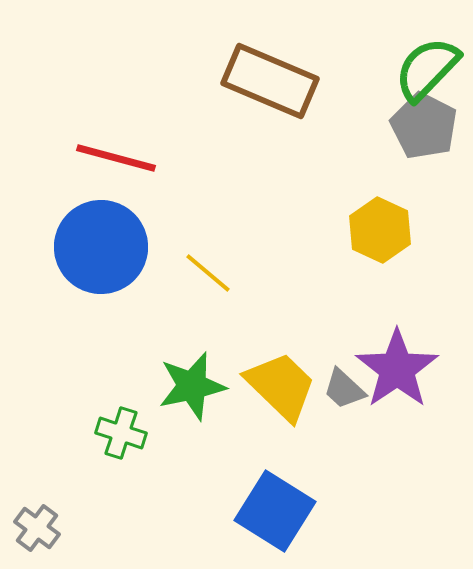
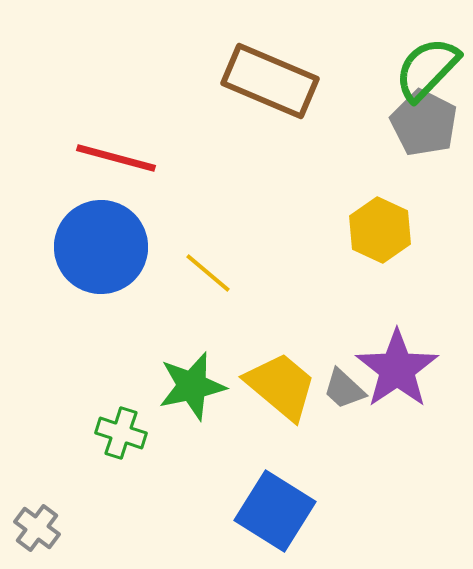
gray pentagon: moved 3 px up
yellow trapezoid: rotated 4 degrees counterclockwise
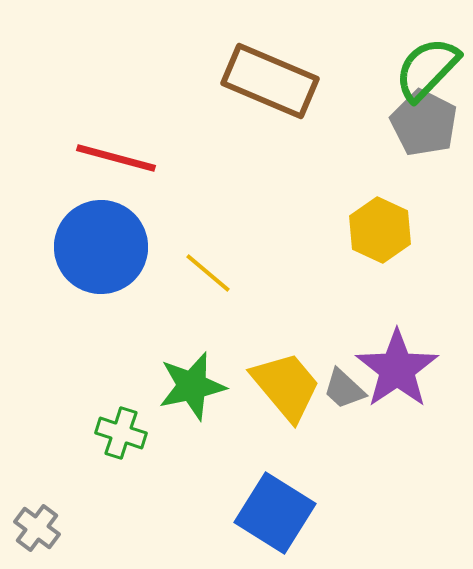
yellow trapezoid: moved 5 px right; rotated 10 degrees clockwise
blue square: moved 2 px down
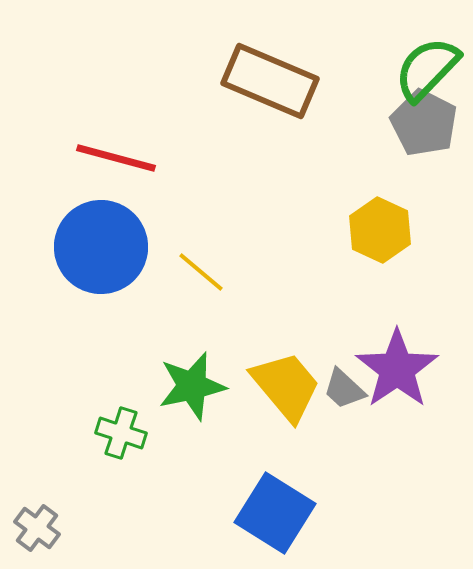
yellow line: moved 7 px left, 1 px up
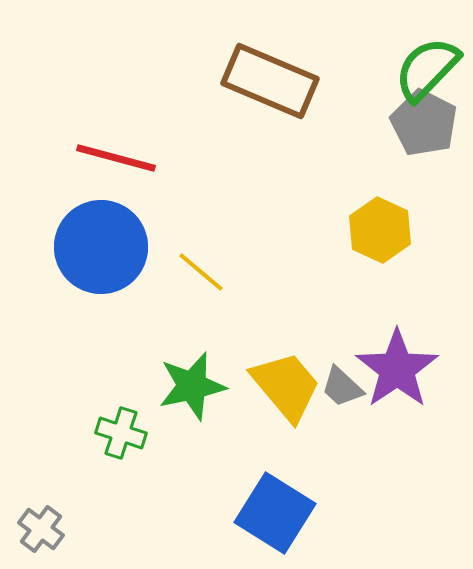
gray trapezoid: moved 2 px left, 2 px up
gray cross: moved 4 px right, 1 px down
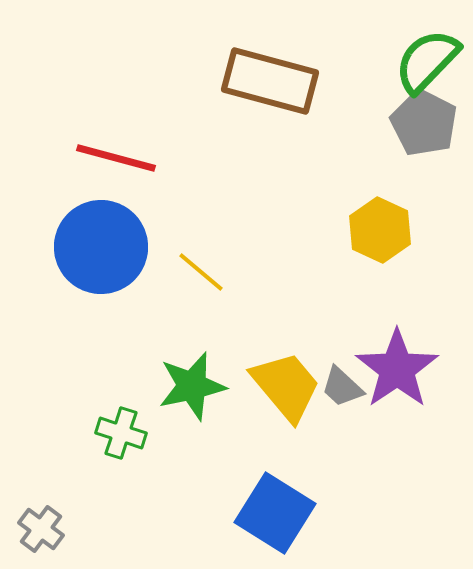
green semicircle: moved 8 px up
brown rectangle: rotated 8 degrees counterclockwise
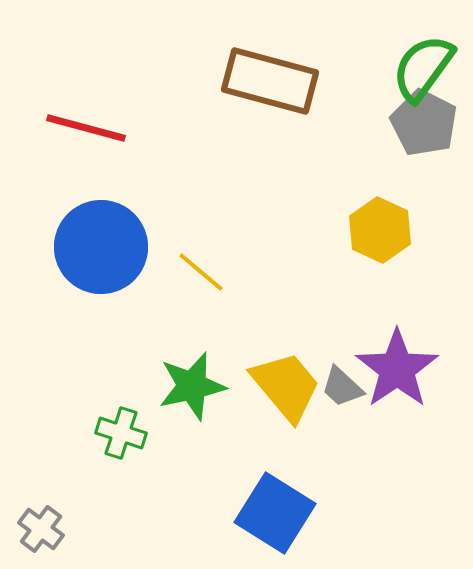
green semicircle: moved 4 px left, 7 px down; rotated 8 degrees counterclockwise
red line: moved 30 px left, 30 px up
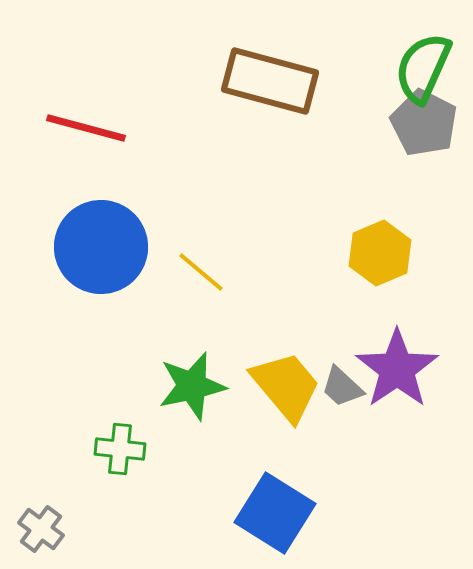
green semicircle: rotated 12 degrees counterclockwise
yellow hexagon: moved 23 px down; rotated 12 degrees clockwise
green cross: moved 1 px left, 16 px down; rotated 12 degrees counterclockwise
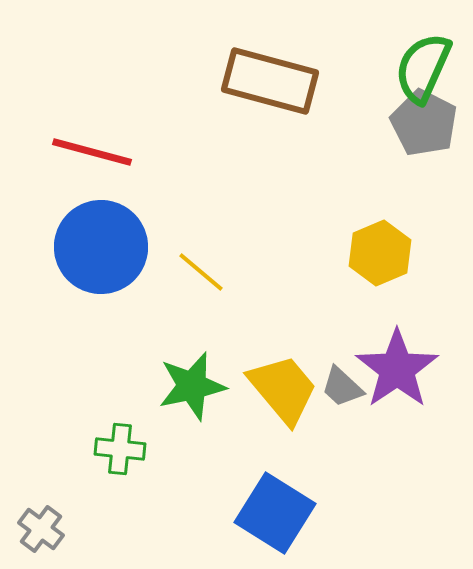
red line: moved 6 px right, 24 px down
yellow trapezoid: moved 3 px left, 3 px down
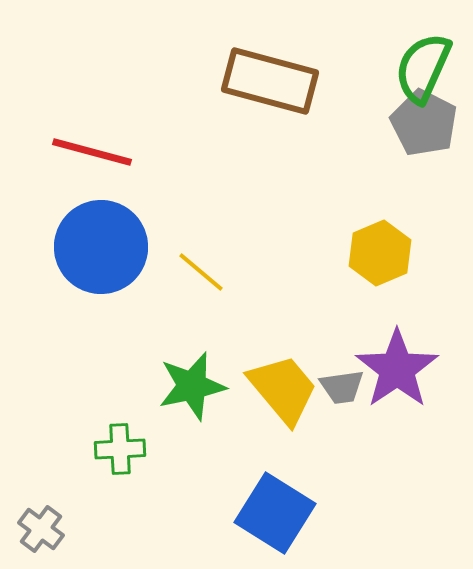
gray trapezoid: rotated 51 degrees counterclockwise
green cross: rotated 9 degrees counterclockwise
